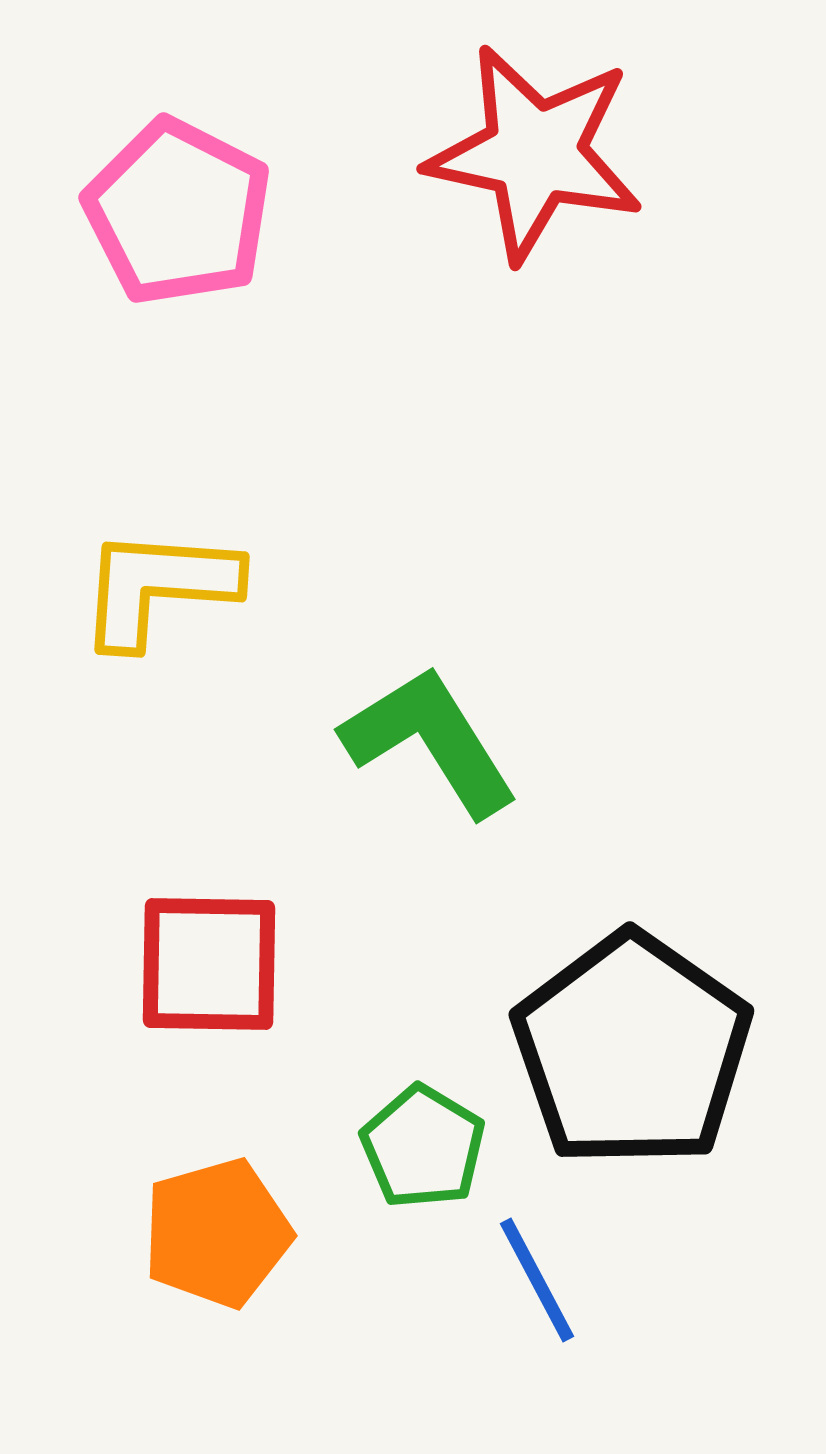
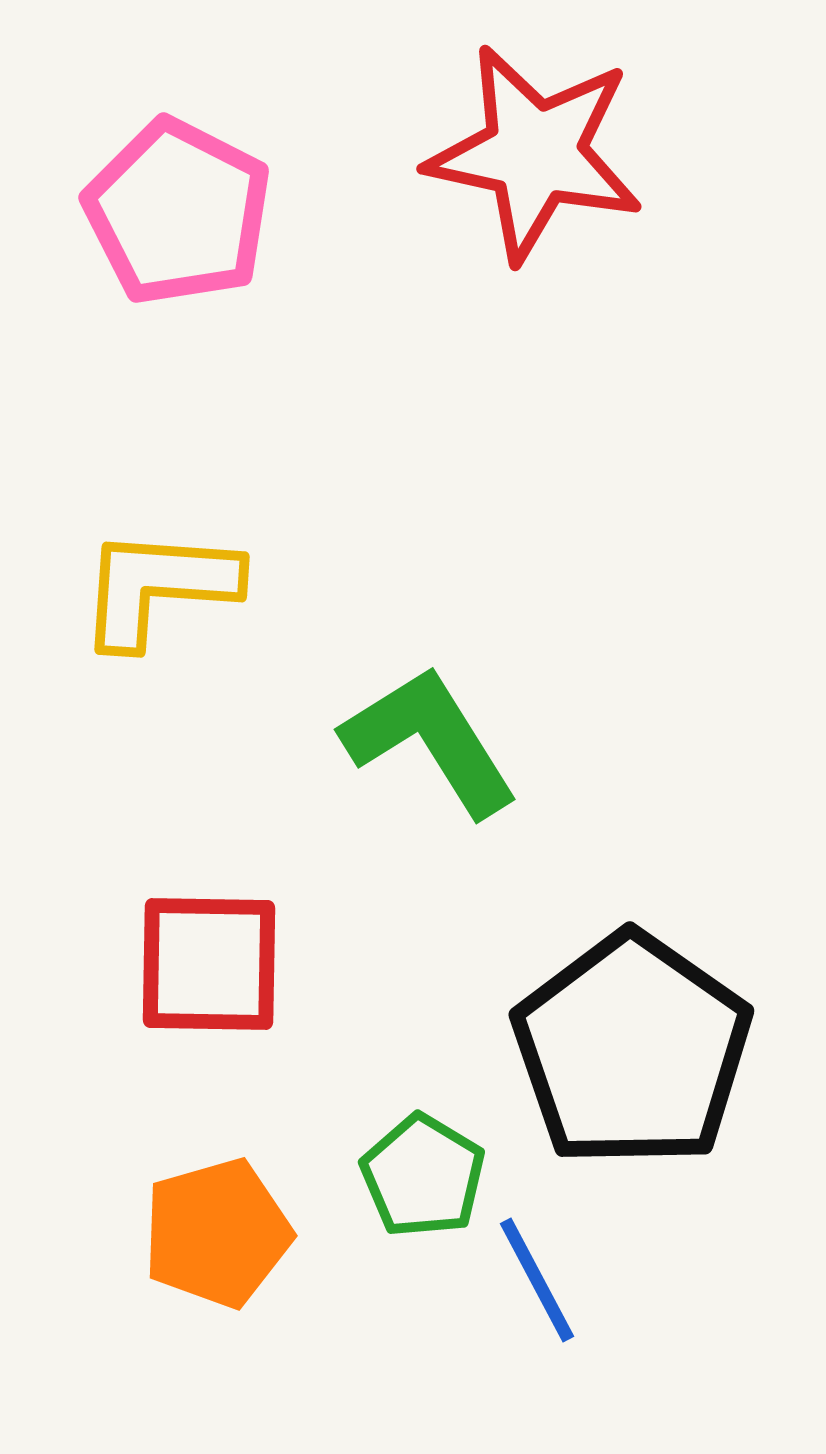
green pentagon: moved 29 px down
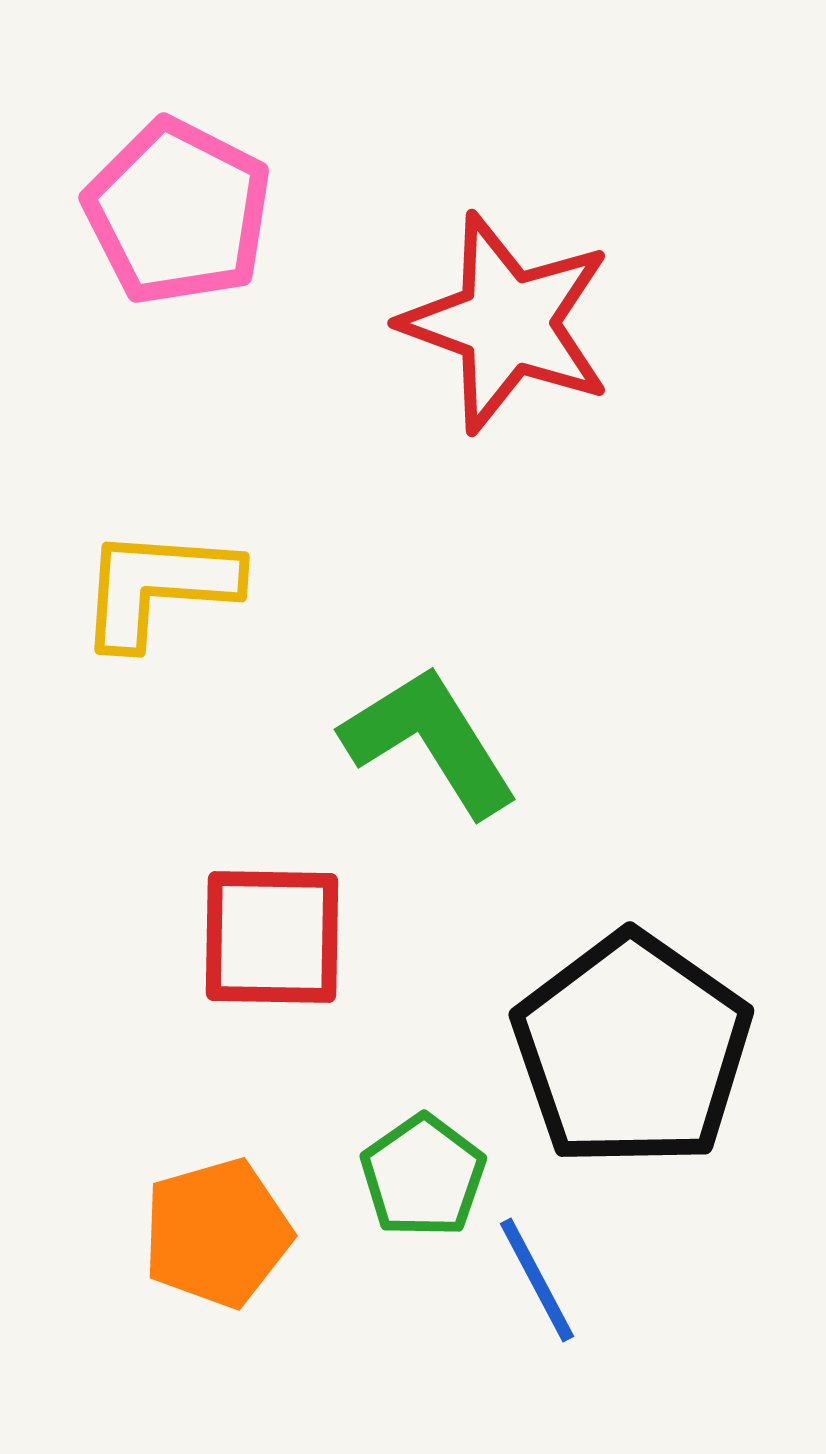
red star: moved 28 px left, 170 px down; rotated 8 degrees clockwise
red square: moved 63 px right, 27 px up
green pentagon: rotated 6 degrees clockwise
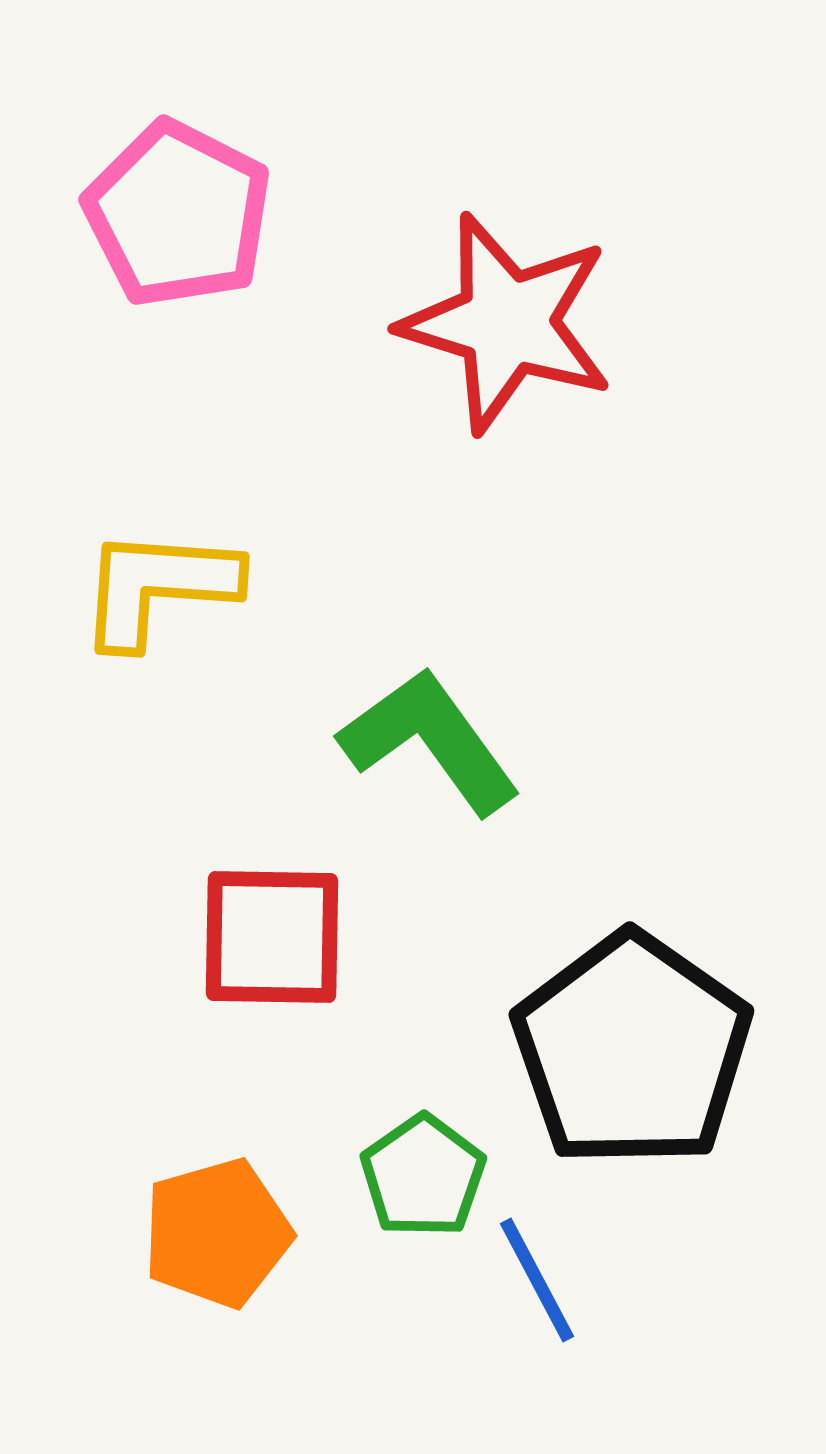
pink pentagon: moved 2 px down
red star: rotated 3 degrees counterclockwise
green L-shape: rotated 4 degrees counterclockwise
